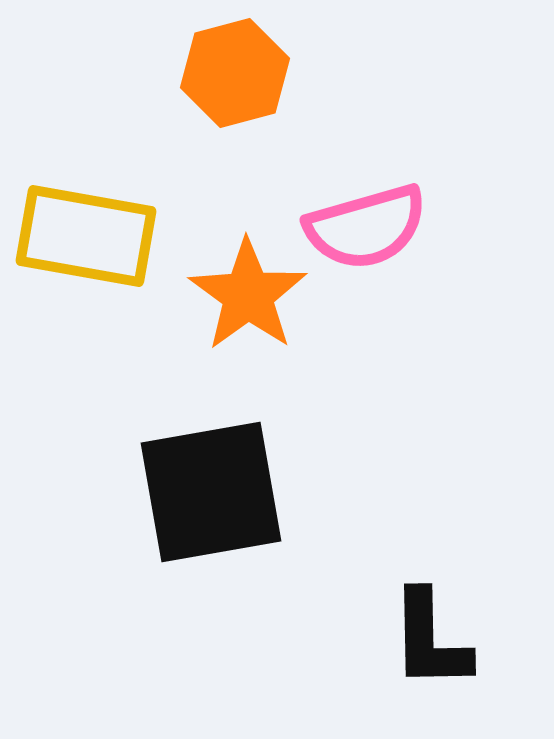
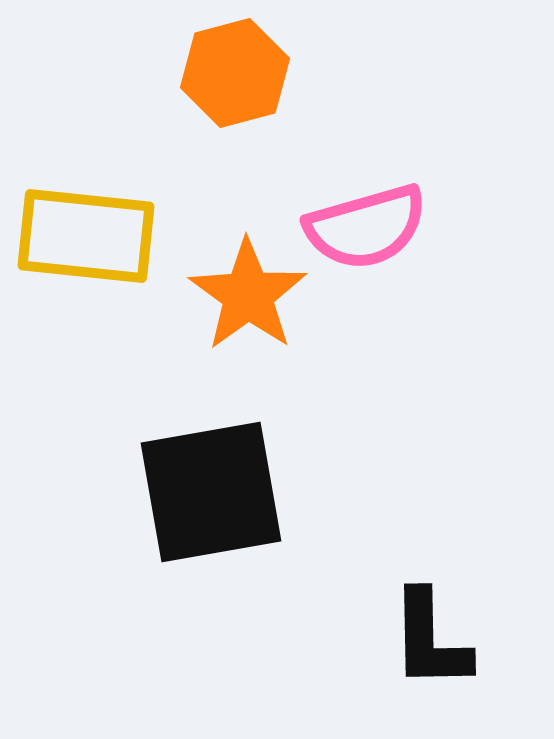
yellow rectangle: rotated 4 degrees counterclockwise
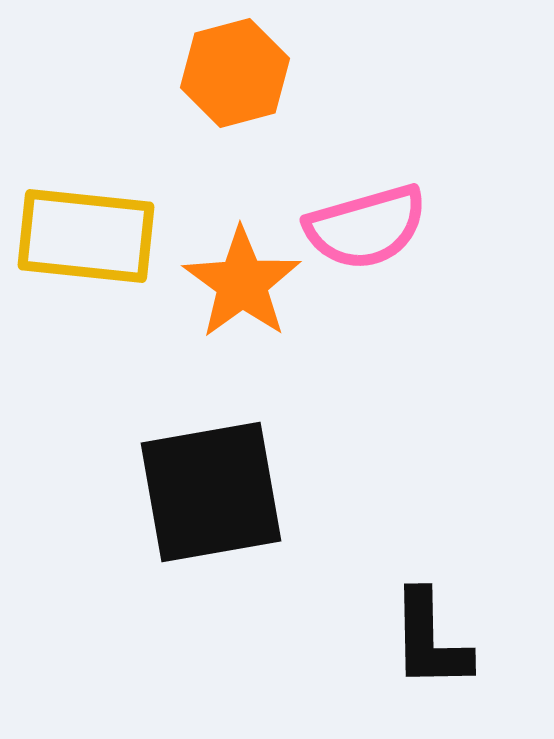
orange star: moved 6 px left, 12 px up
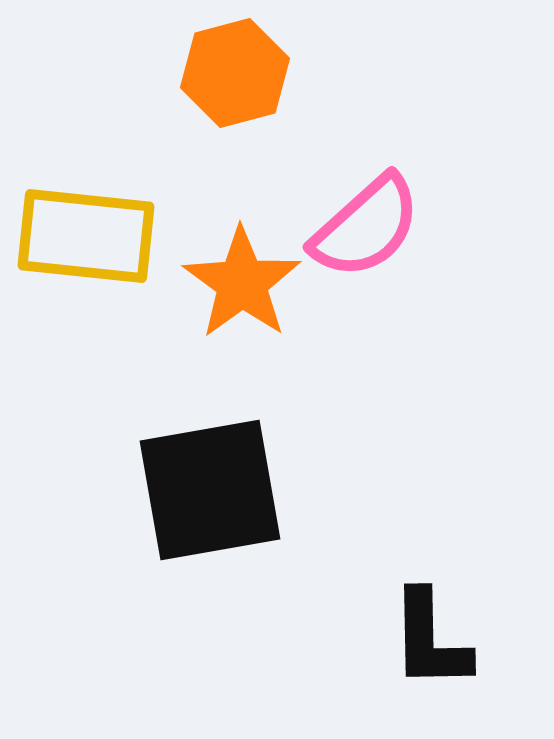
pink semicircle: rotated 26 degrees counterclockwise
black square: moved 1 px left, 2 px up
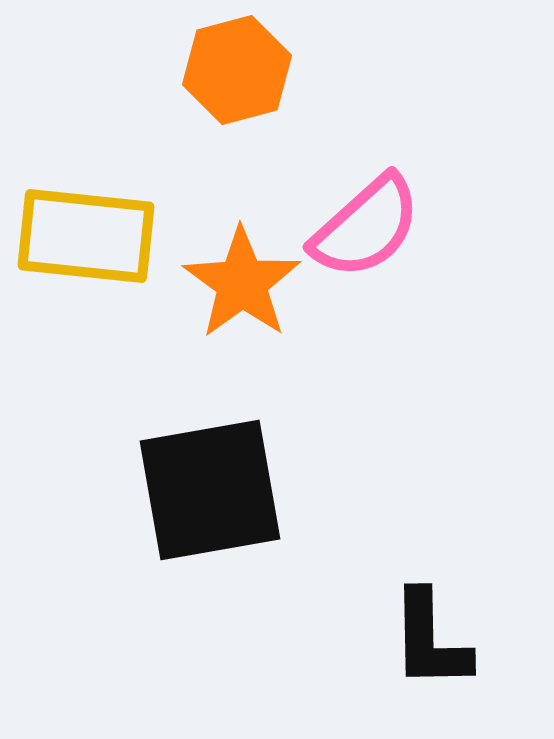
orange hexagon: moved 2 px right, 3 px up
